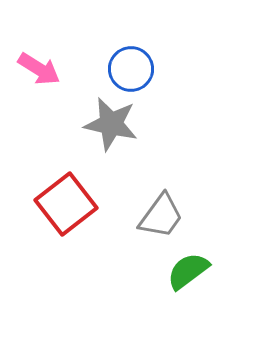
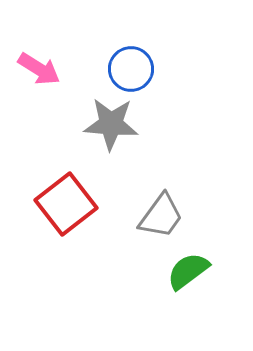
gray star: rotated 8 degrees counterclockwise
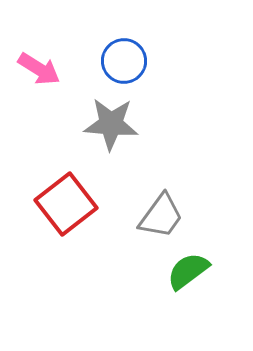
blue circle: moved 7 px left, 8 px up
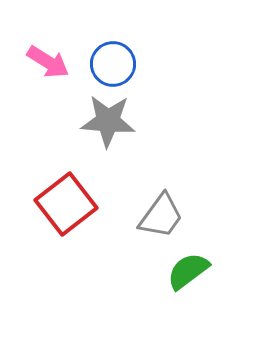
blue circle: moved 11 px left, 3 px down
pink arrow: moved 9 px right, 7 px up
gray star: moved 3 px left, 3 px up
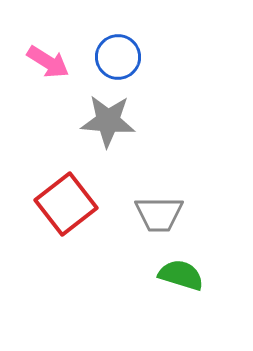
blue circle: moved 5 px right, 7 px up
gray trapezoid: moved 2 px left, 2 px up; rotated 54 degrees clockwise
green semicircle: moved 7 px left, 4 px down; rotated 54 degrees clockwise
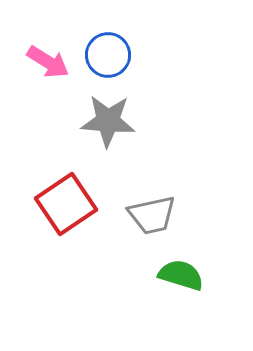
blue circle: moved 10 px left, 2 px up
red square: rotated 4 degrees clockwise
gray trapezoid: moved 7 px left, 1 px down; rotated 12 degrees counterclockwise
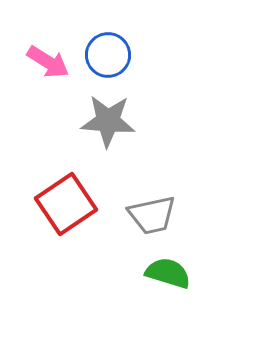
green semicircle: moved 13 px left, 2 px up
